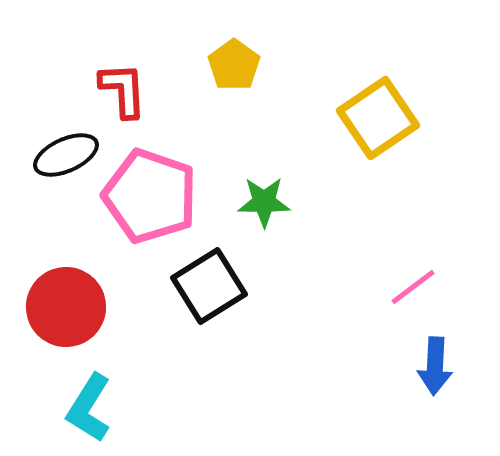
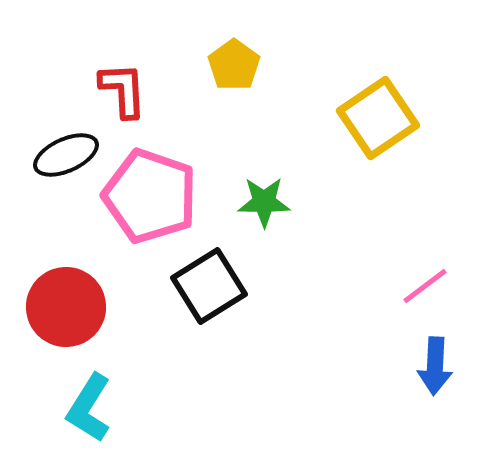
pink line: moved 12 px right, 1 px up
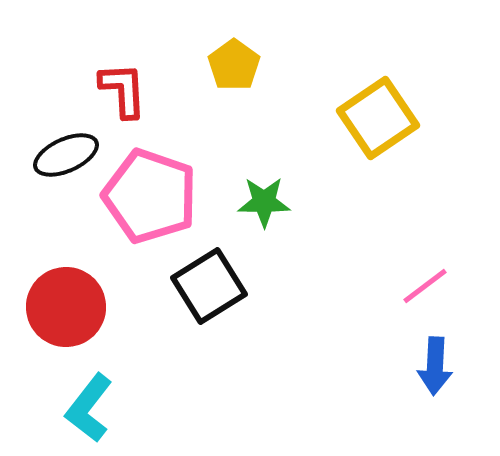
cyan L-shape: rotated 6 degrees clockwise
